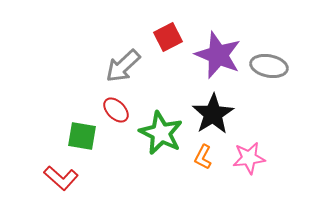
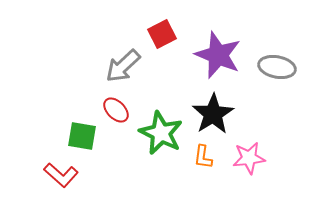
red square: moved 6 px left, 3 px up
gray ellipse: moved 8 px right, 1 px down
orange L-shape: rotated 20 degrees counterclockwise
red L-shape: moved 3 px up
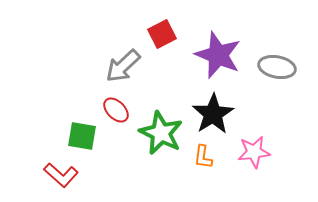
pink star: moved 5 px right, 6 px up
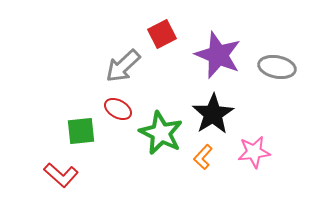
red ellipse: moved 2 px right, 1 px up; rotated 16 degrees counterclockwise
green square: moved 1 px left, 5 px up; rotated 16 degrees counterclockwise
orange L-shape: rotated 35 degrees clockwise
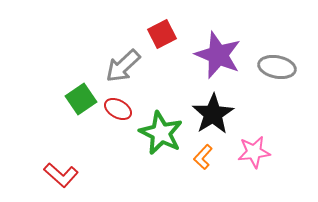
green square: moved 32 px up; rotated 28 degrees counterclockwise
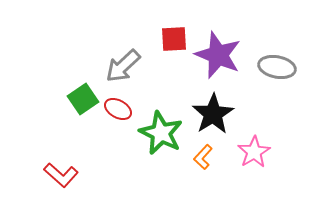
red square: moved 12 px right, 5 px down; rotated 24 degrees clockwise
green square: moved 2 px right
pink star: rotated 24 degrees counterclockwise
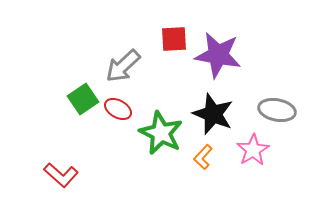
purple star: rotated 12 degrees counterclockwise
gray ellipse: moved 43 px down
black star: rotated 18 degrees counterclockwise
pink star: moved 1 px left, 2 px up
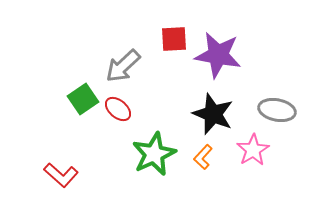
red ellipse: rotated 12 degrees clockwise
green star: moved 7 px left, 21 px down; rotated 21 degrees clockwise
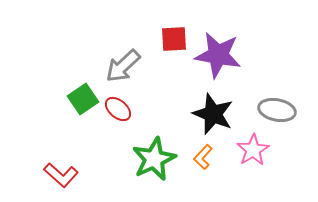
green star: moved 5 px down
